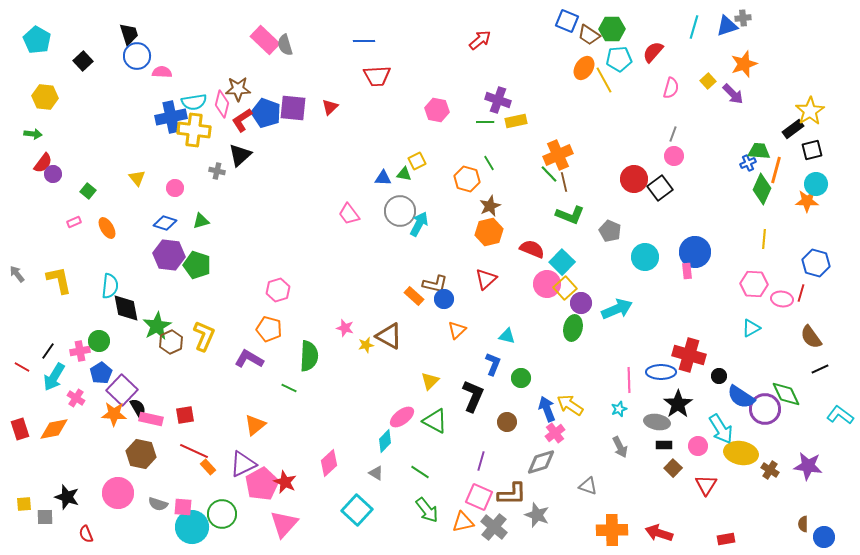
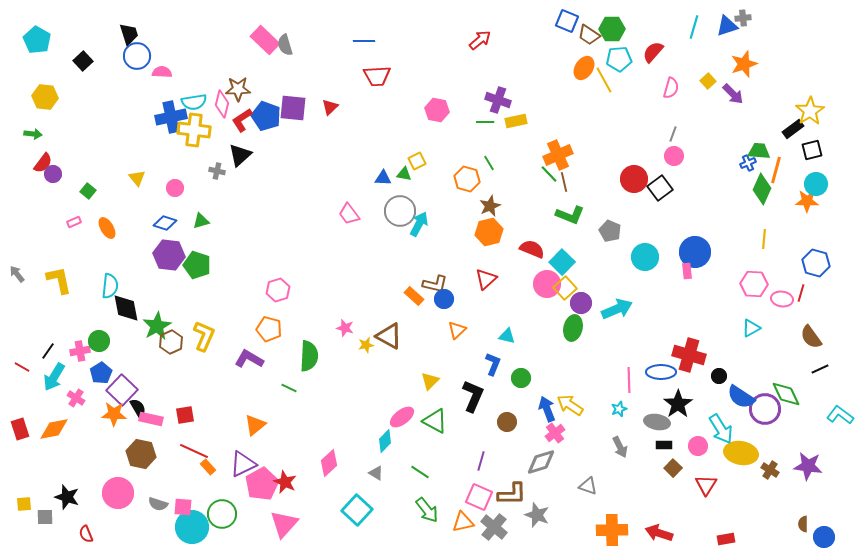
blue pentagon at (266, 113): moved 3 px down
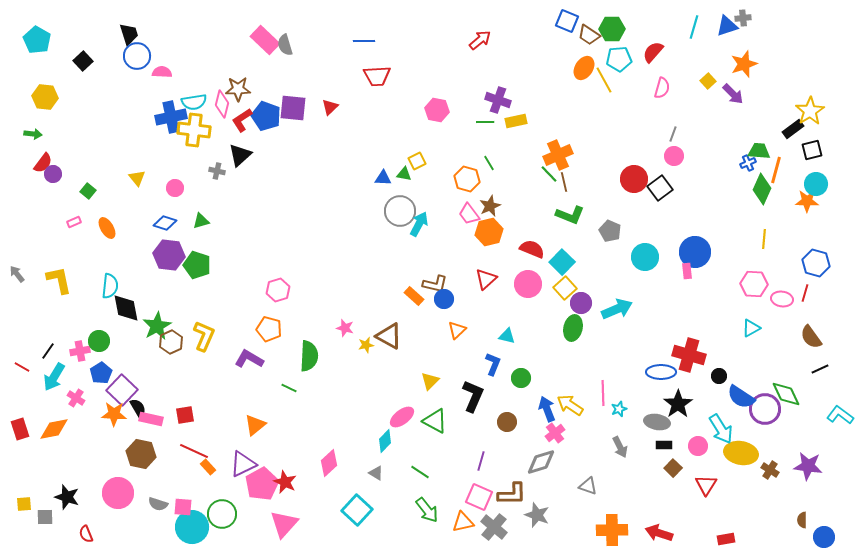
pink semicircle at (671, 88): moved 9 px left
pink trapezoid at (349, 214): moved 120 px right
pink circle at (547, 284): moved 19 px left
red line at (801, 293): moved 4 px right
pink line at (629, 380): moved 26 px left, 13 px down
brown semicircle at (803, 524): moved 1 px left, 4 px up
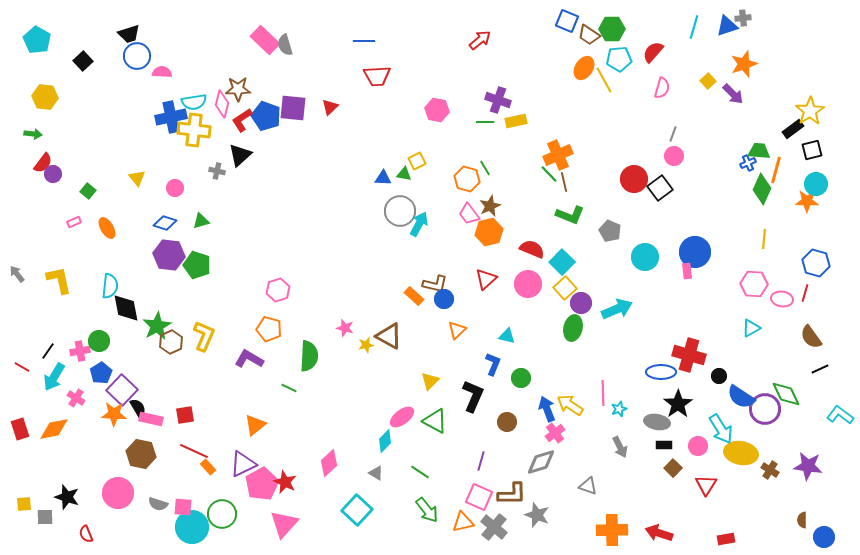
black trapezoid at (129, 34): rotated 90 degrees clockwise
green line at (489, 163): moved 4 px left, 5 px down
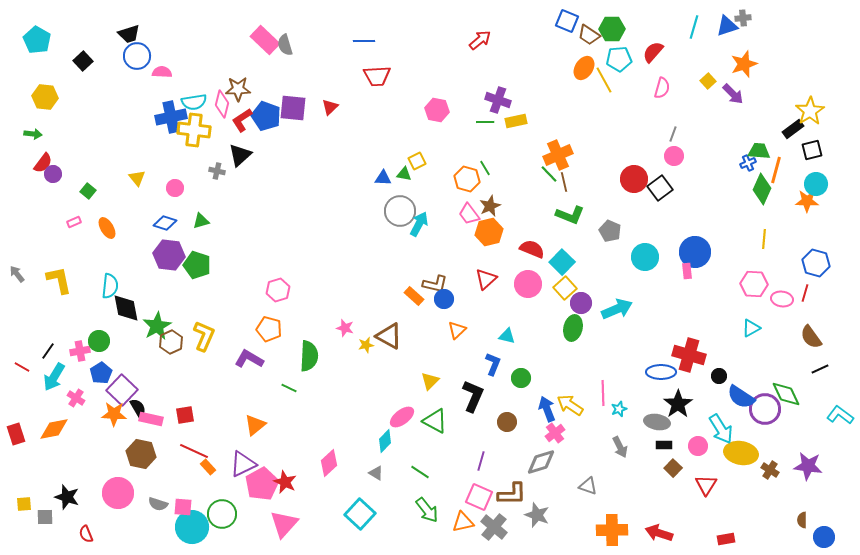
red rectangle at (20, 429): moved 4 px left, 5 px down
cyan square at (357, 510): moved 3 px right, 4 px down
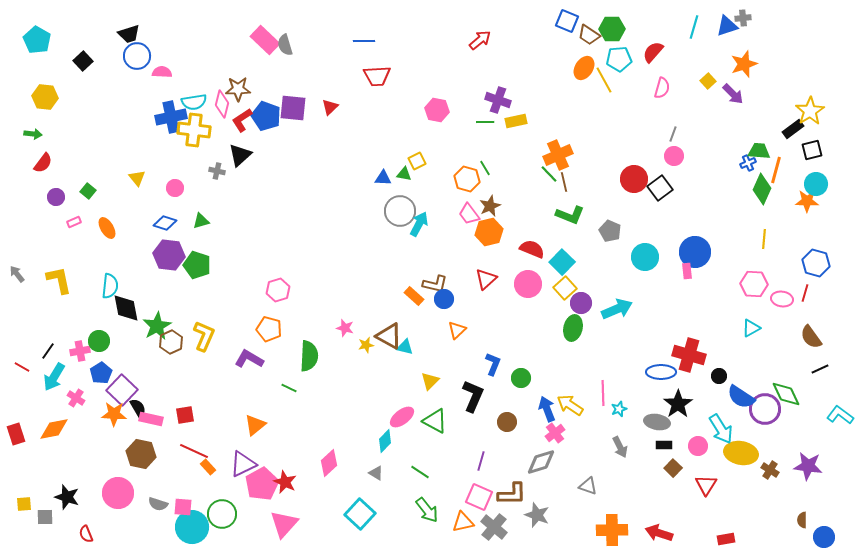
purple circle at (53, 174): moved 3 px right, 23 px down
cyan triangle at (507, 336): moved 102 px left, 11 px down
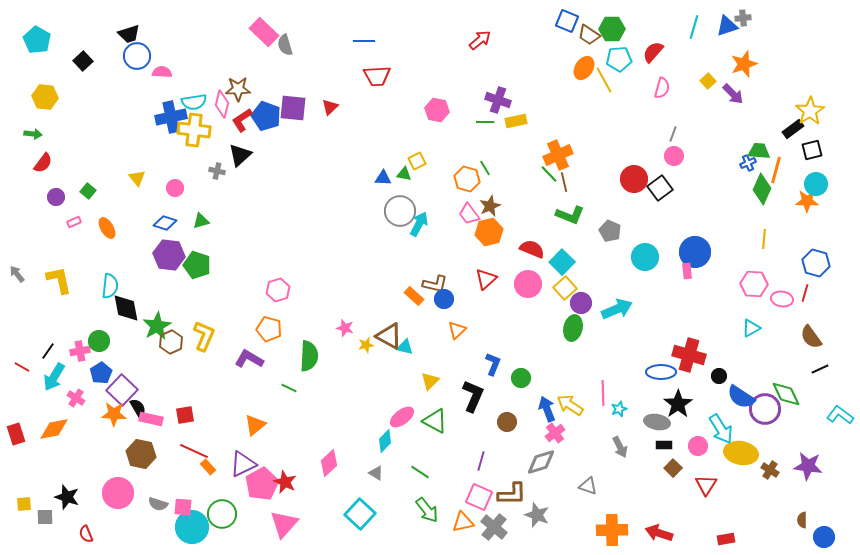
pink rectangle at (265, 40): moved 1 px left, 8 px up
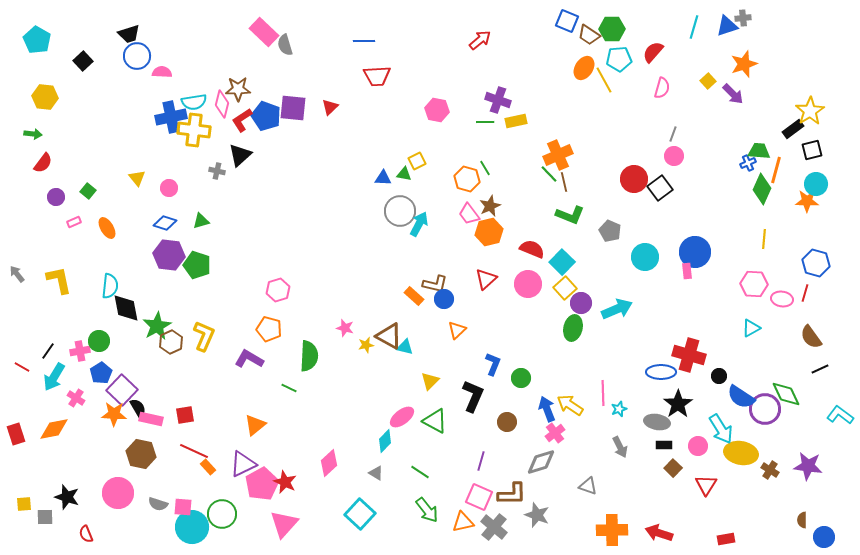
pink circle at (175, 188): moved 6 px left
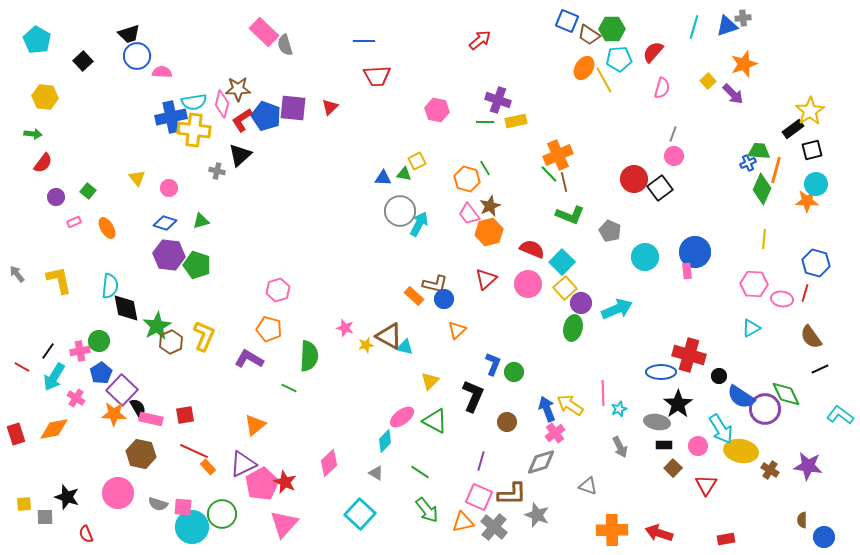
green circle at (521, 378): moved 7 px left, 6 px up
yellow ellipse at (741, 453): moved 2 px up
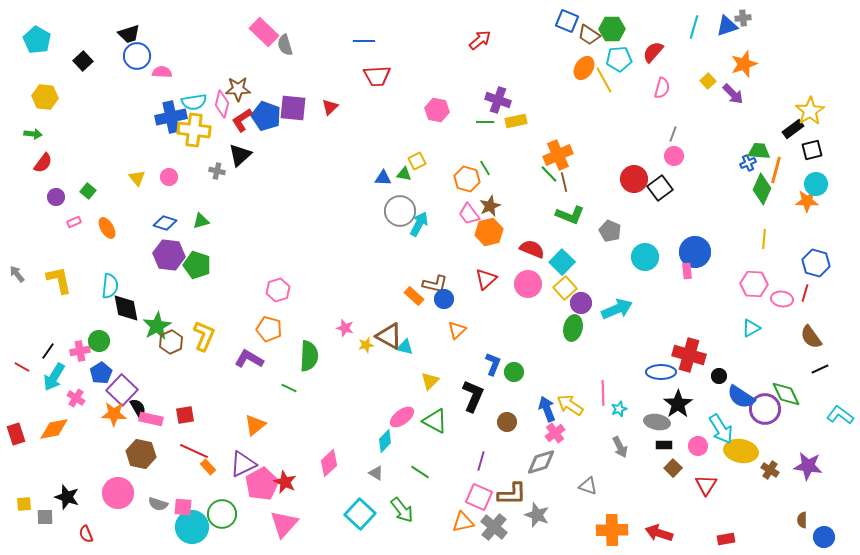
pink circle at (169, 188): moved 11 px up
green arrow at (427, 510): moved 25 px left
